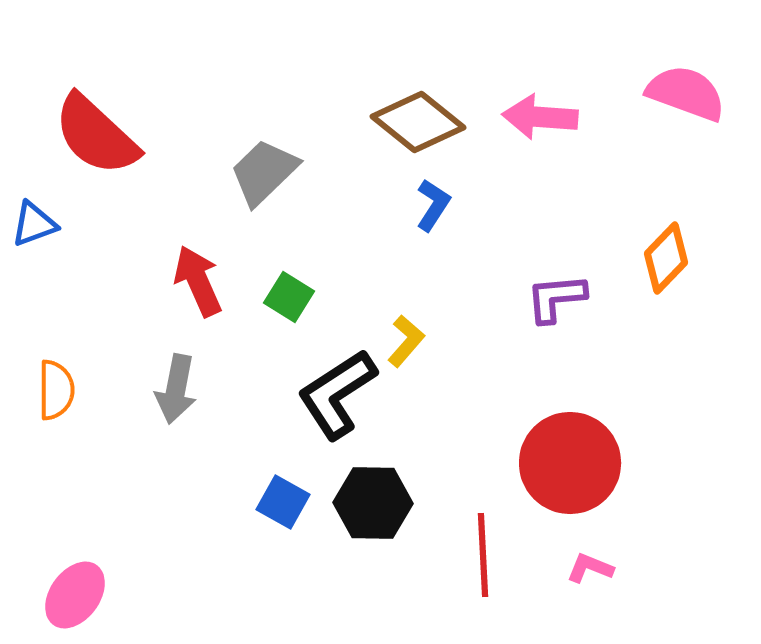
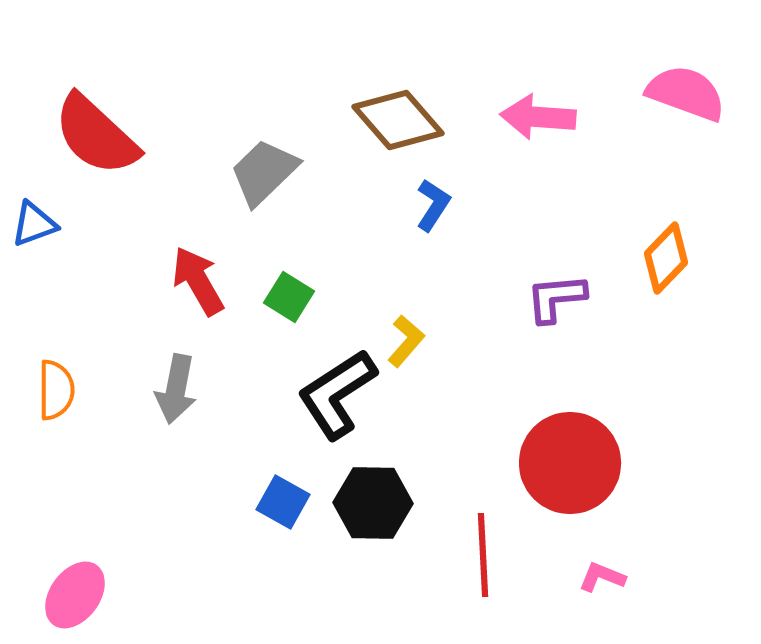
pink arrow: moved 2 px left
brown diamond: moved 20 px left, 2 px up; rotated 10 degrees clockwise
red arrow: rotated 6 degrees counterclockwise
pink L-shape: moved 12 px right, 9 px down
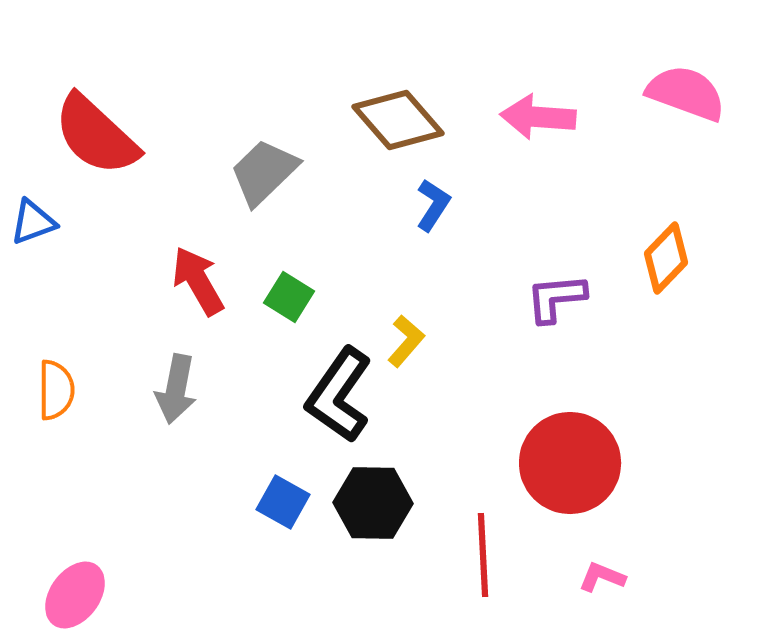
blue triangle: moved 1 px left, 2 px up
black L-shape: moved 2 px right, 1 px down; rotated 22 degrees counterclockwise
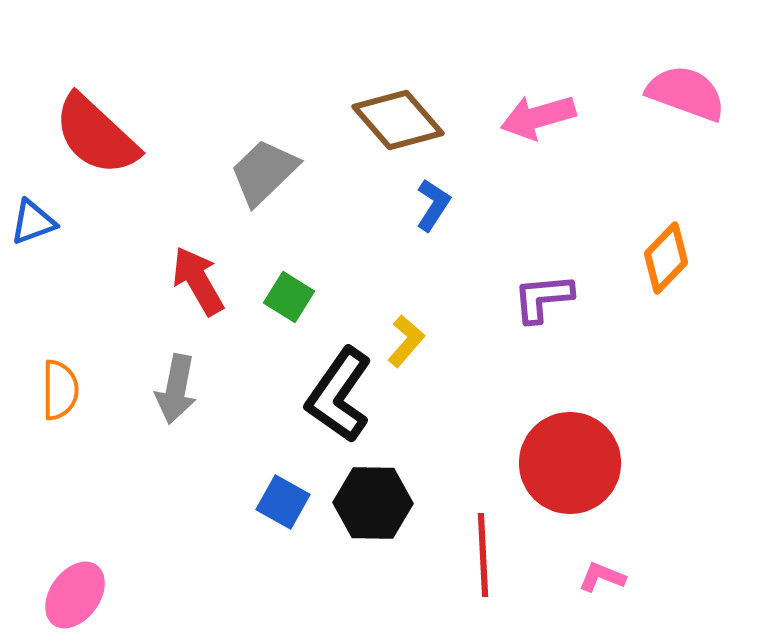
pink arrow: rotated 20 degrees counterclockwise
purple L-shape: moved 13 px left
orange semicircle: moved 4 px right
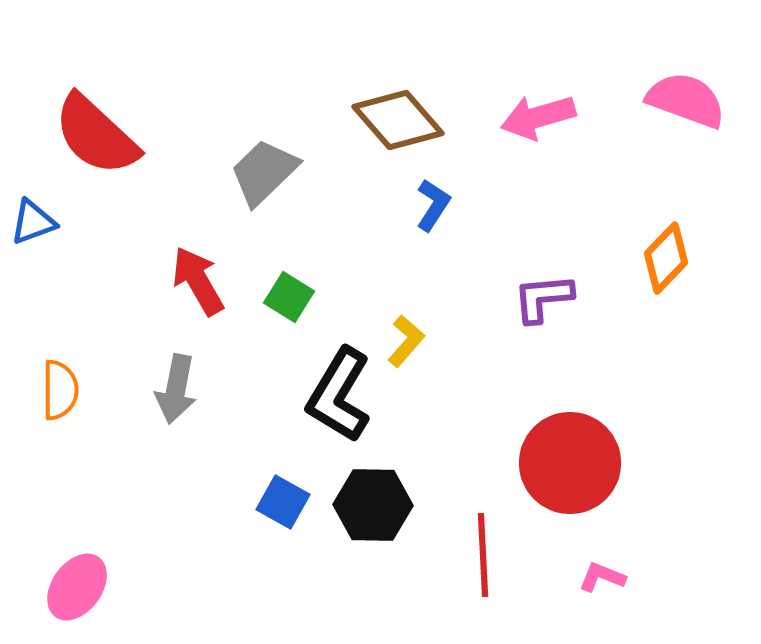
pink semicircle: moved 7 px down
black L-shape: rotated 4 degrees counterclockwise
black hexagon: moved 2 px down
pink ellipse: moved 2 px right, 8 px up
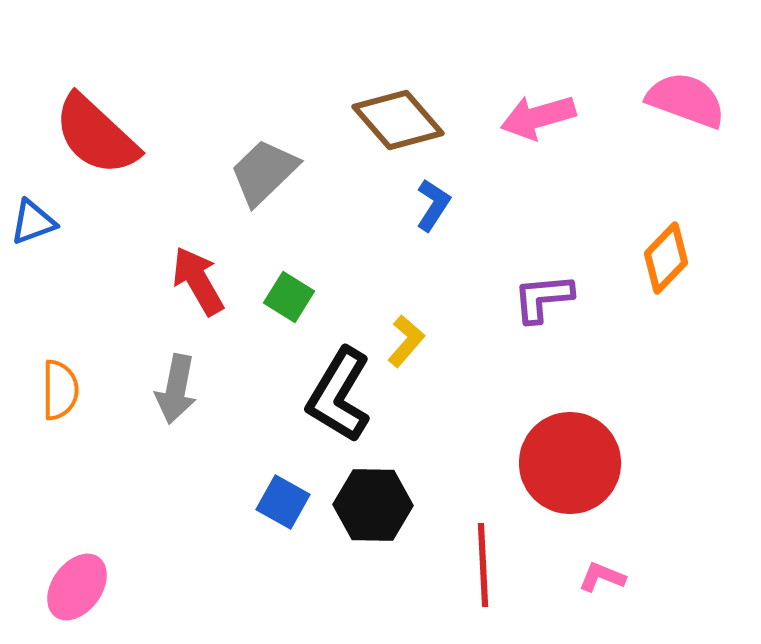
red line: moved 10 px down
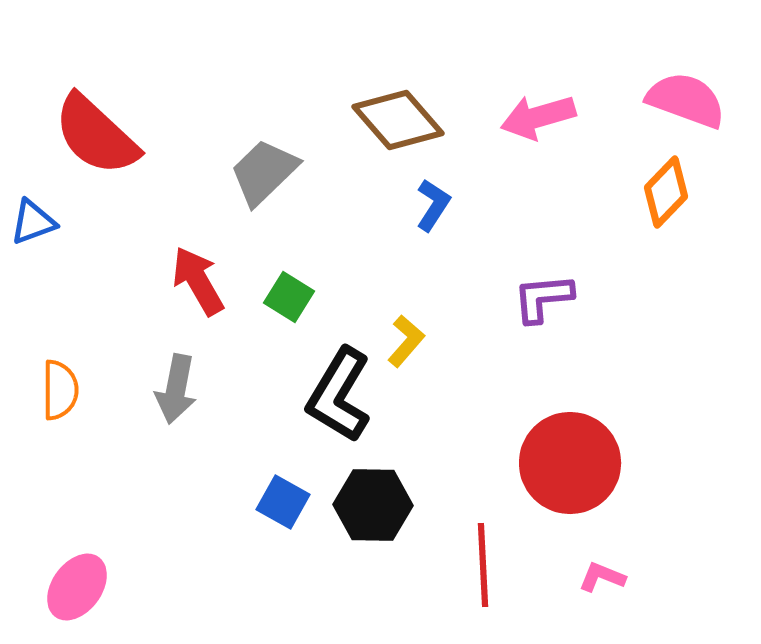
orange diamond: moved 66 px up
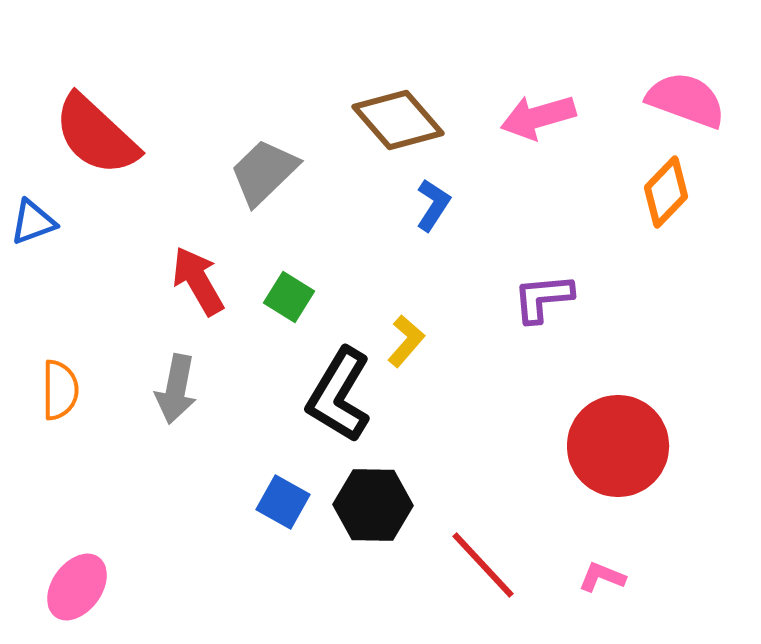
red circle: moved 48 px right, 17 px up
red line: rotated 40 degrees counterclockwise
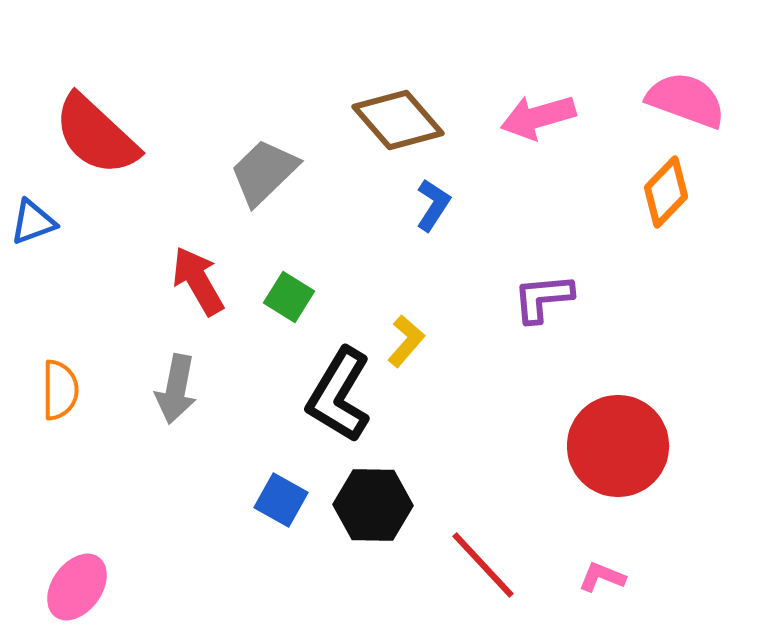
blue square: moved 2 px left, 2 px up
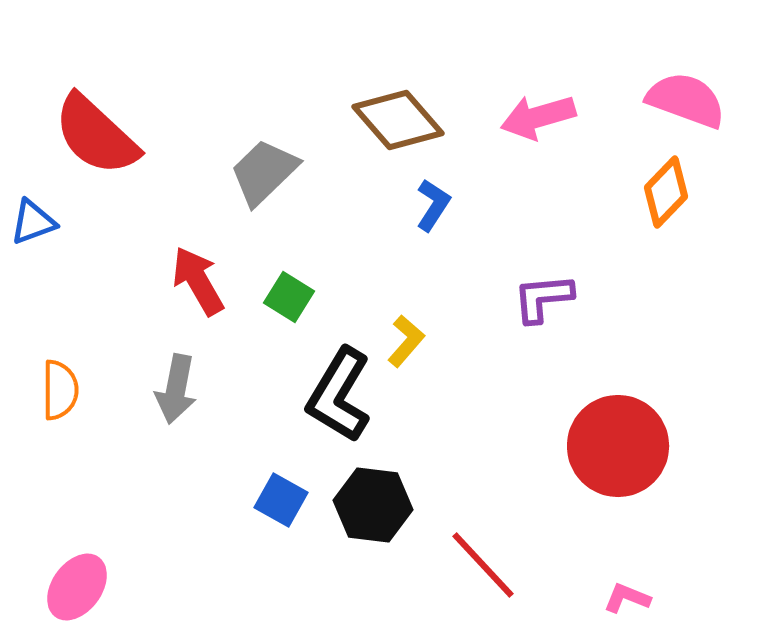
black hexagon: rotated 6 degrees clockwise
pink L-shape: moved 25 px right, 21 px down
